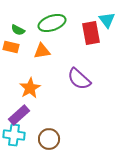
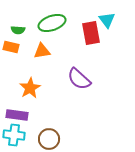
green semicircle: rotated 24 degrees counterclockwise
purple rectangle: moved 2 px left; rotated 50 degrees clockwise
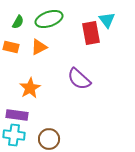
green ellipse: moved 3 px left, 4 px up
green semicircle: moved 8 px up; rotated 64 degrees counterclockwise
orange triangle: moved 3 px left, 4 px up; rotated 18 degrees counterclockwise
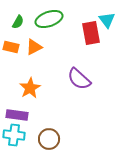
orange triangle: moved 5 px left
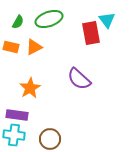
brown circle: moved 1 px right
